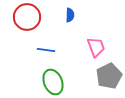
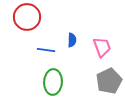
blue semicircle: moved 2 px right, 25 px down
pink trapezoid: moved 6 px right
gray pentagon: moved 5 px down
green ellipse: rotated 25 degrees clockwise
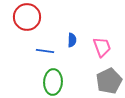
blue line: moved 1 px left, 1 px down
